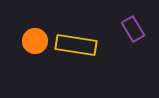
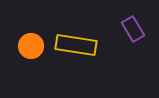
orange circle: moved 4 px left, 5 px down
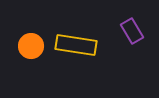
purple rectangle: moved 1 px left, 2 px down
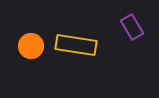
purple rectangle: moved 4 px up
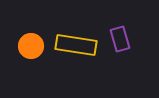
purple rectangle: moved 12 px left, 12 px down; rotated 15 degrees clockwise
